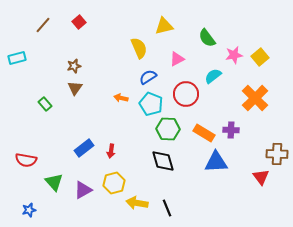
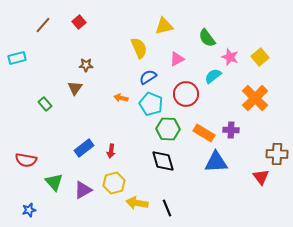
pink star: moved 4 px left, 2 px down; rotated 30 degrees clockwise
brown star: moved 12 px right, 1 px up; rotated 16 degrees clockwise
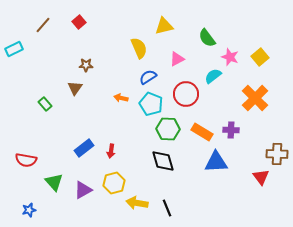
cyan rectangle: moved 3 px left, 9 px up; rotated 12 degrees counterclockwise
orange rectangle: moved 2 px left, 1 px up
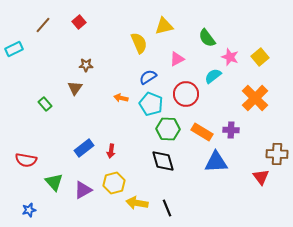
yellow semicircle: moved 5 px up
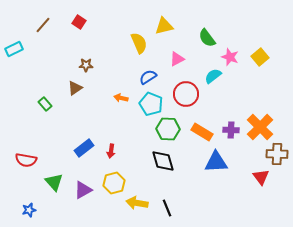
red square: rotated 16 degrees counterclockwise
brown triangle: rotated 21 degrees clockwise
orange cross: moved 5 px right, 29 px down
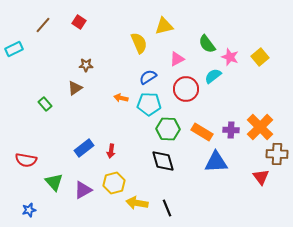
green semicircle: moved 6 px down
red circle: moved 5 px up
cyan pentagon: moved 2 px left; rotated 20 degrees counterclockwise
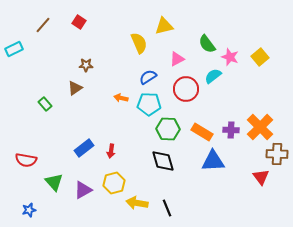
blue triangle: moved 3 px left, 1 px up
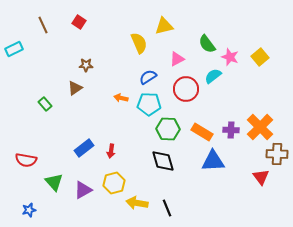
brown line: rotated 66 degrees counterclockwise
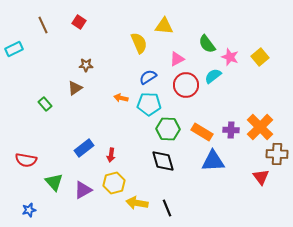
yellow triangle: rotated 18 degrees clockwise
red circle: moved 4 px up
red arrow: moved 4 px down
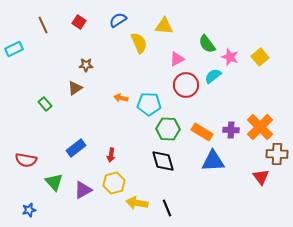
blue semicircle: moved 30 px left, 57 px up
blue rectangle: moved 8 px left
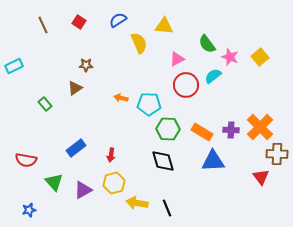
cyan rectangle: moved 17 px down
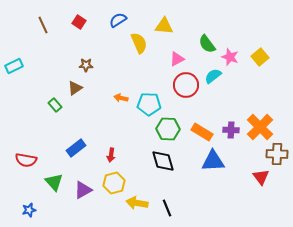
green rectangle: moved 10 px right, 1 px down
